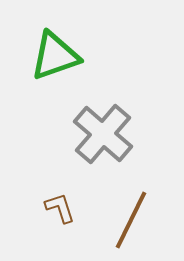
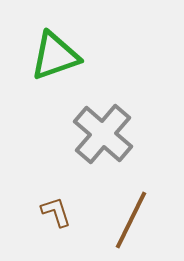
brown L-shape: moved 4 px left, 4 px down
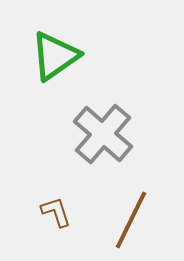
green triangle: rotated 16 degrees counterclockwise
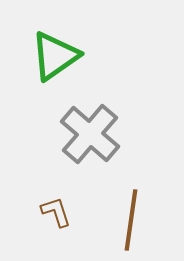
gray cross: moved 13 px left
brown line: rotated 18 degrees counterclockwise
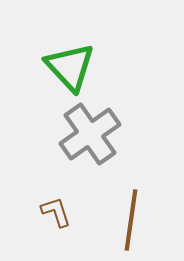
green triangle: moved 15 px right, 11 px down; rotated 38 degrees counterclockwise
gray cross: rotated 14 degrees clockwise
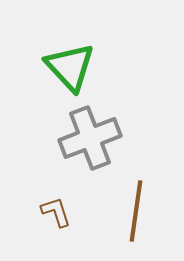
gray cross: moved 4 px down; rotated 14 degrees clockwise
brown line: moved 5 px right, 9 px up
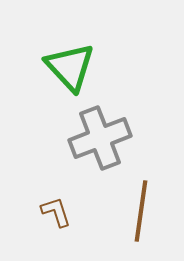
gray cross: moved 10 px right
brown line: moved 5 px right
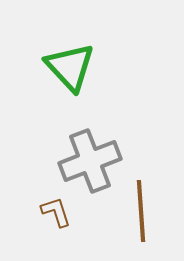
gray cross: moved 10 px left, 23 px down
brown line: rotated 12 degrees counterclockwise
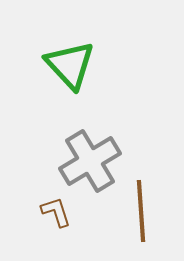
green triangle: moved 2 px up
gray cross: rotated 10 degrees counterclockwise
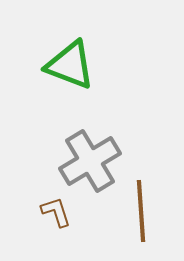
green triangle: rotated 26 degrees counterclockwise
